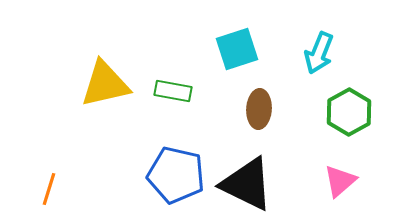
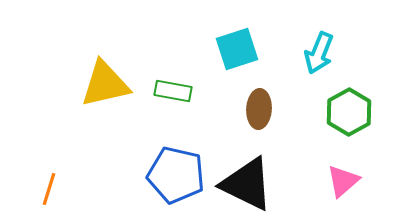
pink triangle: moved 3 px right
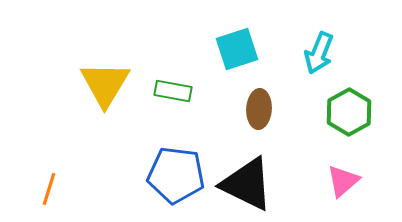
yellow triangle: rotated 46 degrees counterclockwise
blue pentagon: rotated 6 degrees counterclockwise
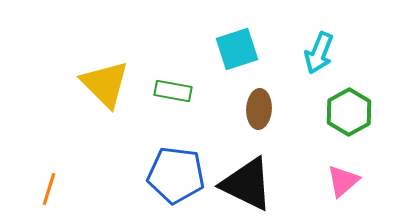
yellow triangle: rotated 16 degrees counterclockwise
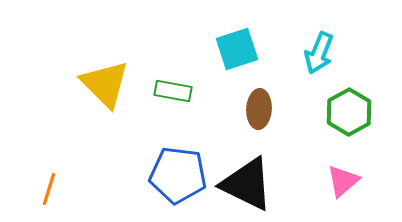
blue pentagon: moved 2 px right
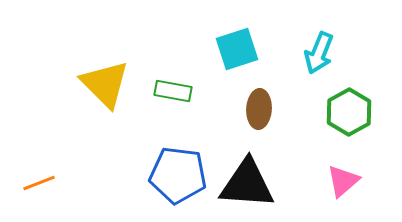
black triangle: rotated 22 degrees counterclockwise
orange line: moved 10 px left, 6 px up; rotated 52 degrees clockwise
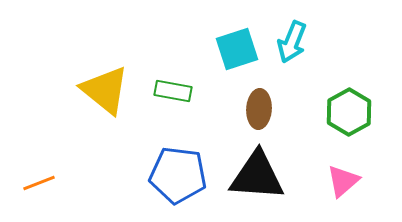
cyan arrow: moved 27 px left, 11 px up
yellow triangle: moved 6 px down; rotated 6 degrees counterclockwise
black triangle: moved 10 px right, 8 px up
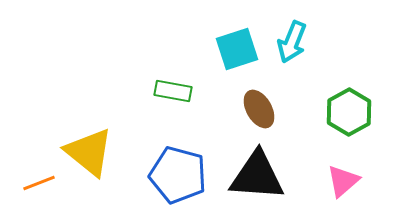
yellow triangle: moved 16 px left, 62 px down
brown ellipse: rotated 33 degrees counterclockwise
blue pentagon: rotated 8 degrees clockwise
